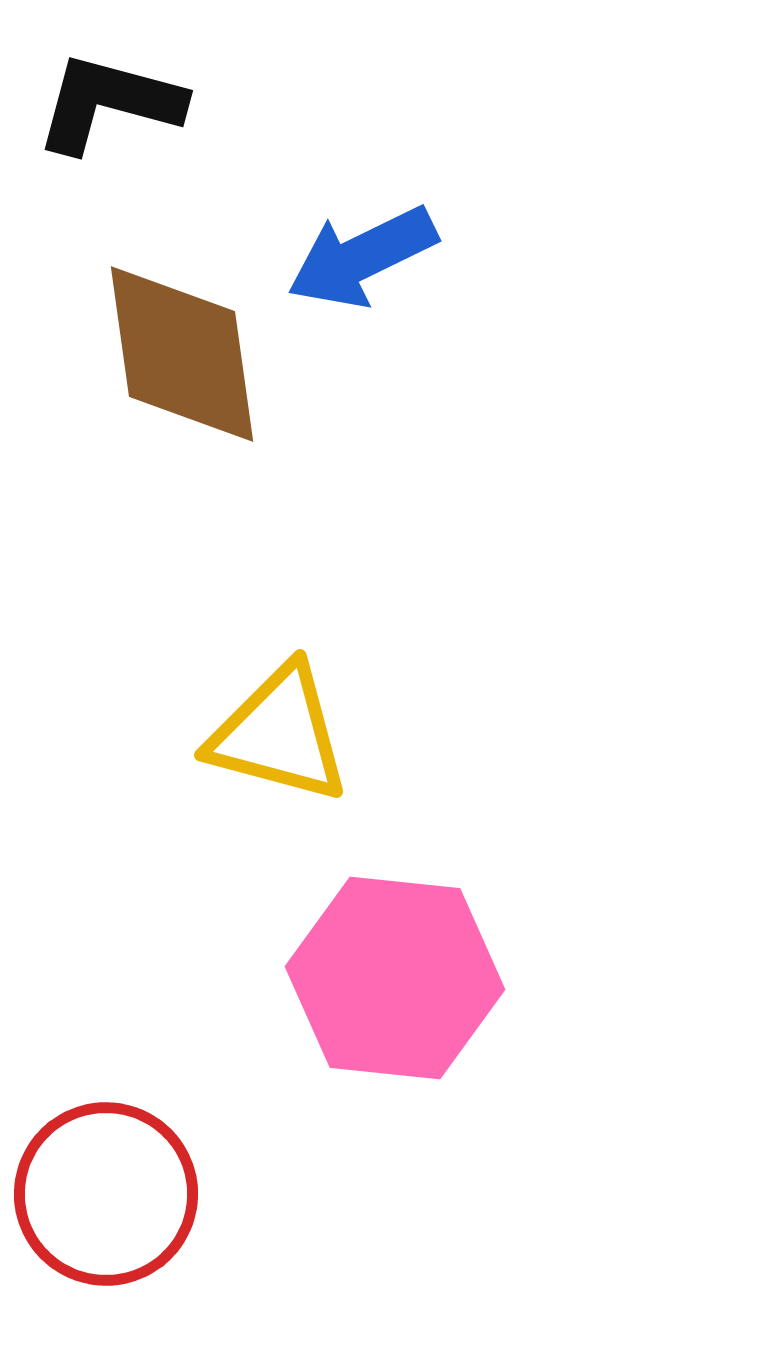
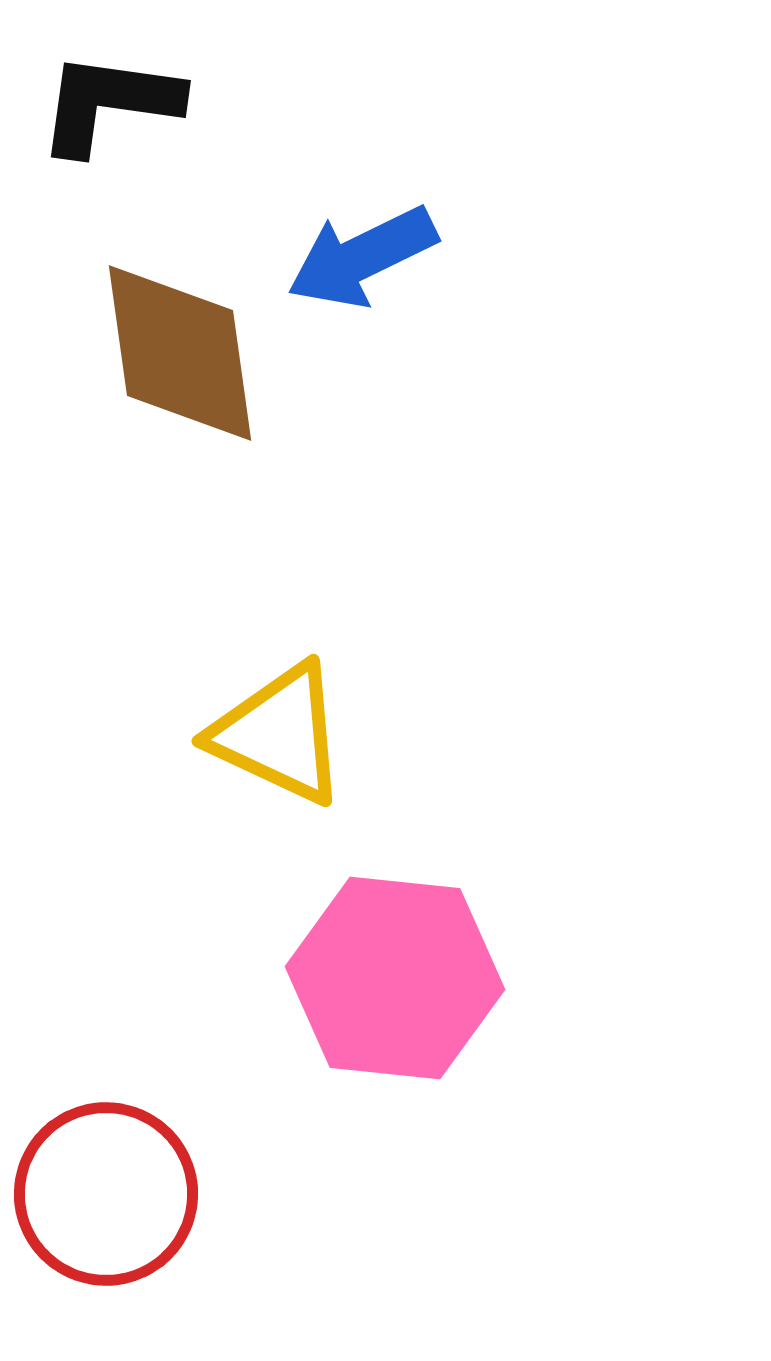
black L-shape: rotated 7 degrees counterclockwise
brown diamond: moved 2 px left, 1 px up
yellow triangle: rotated 10 degrees clockwise
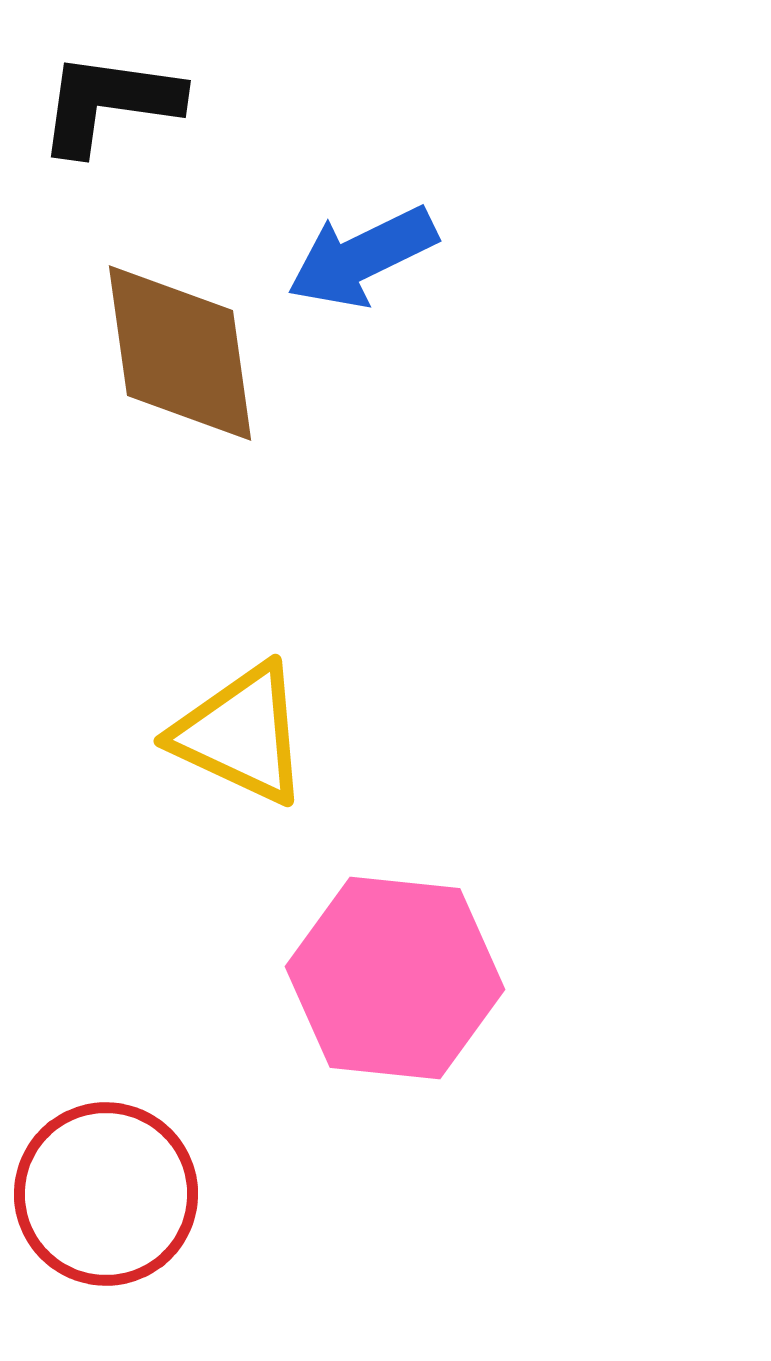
yellow triangle: moved 38 px left
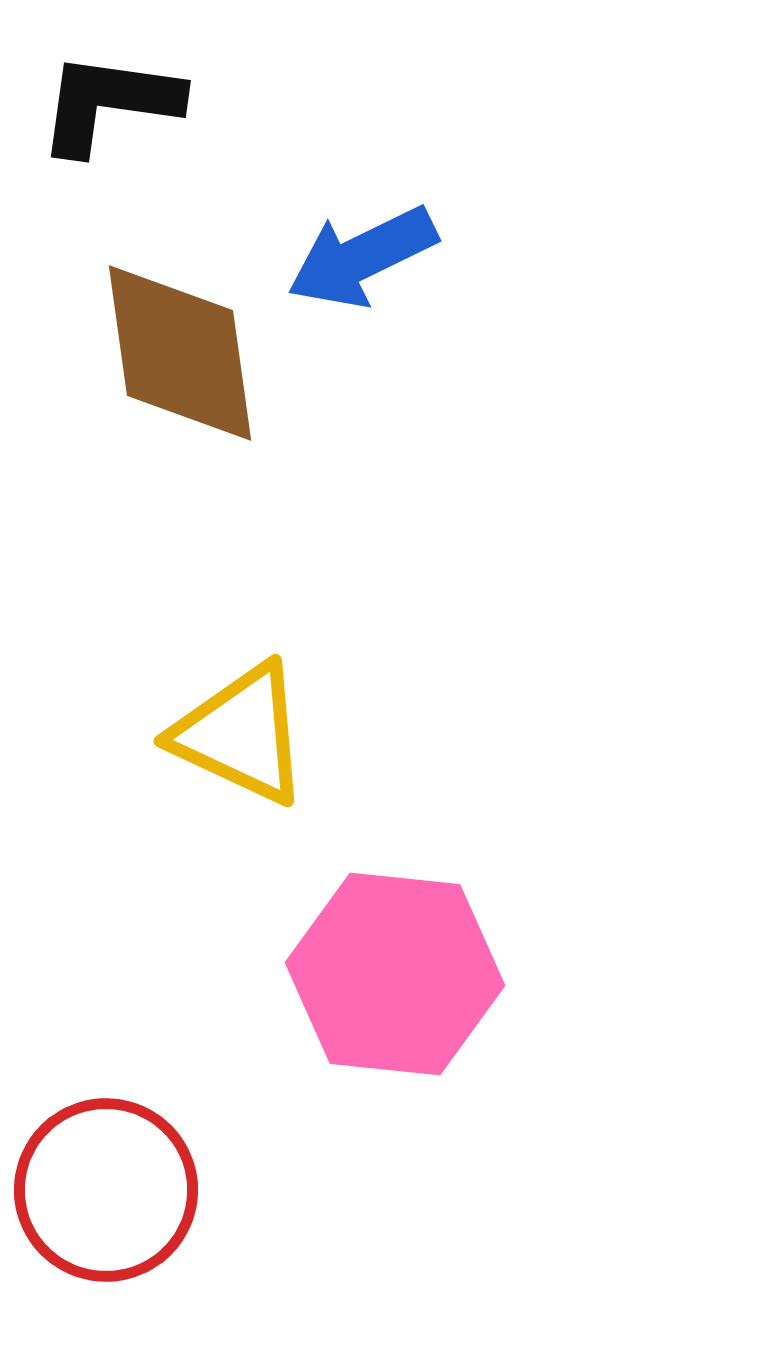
pink hexagon: moved 4 px up
red circle: moved 4 px up
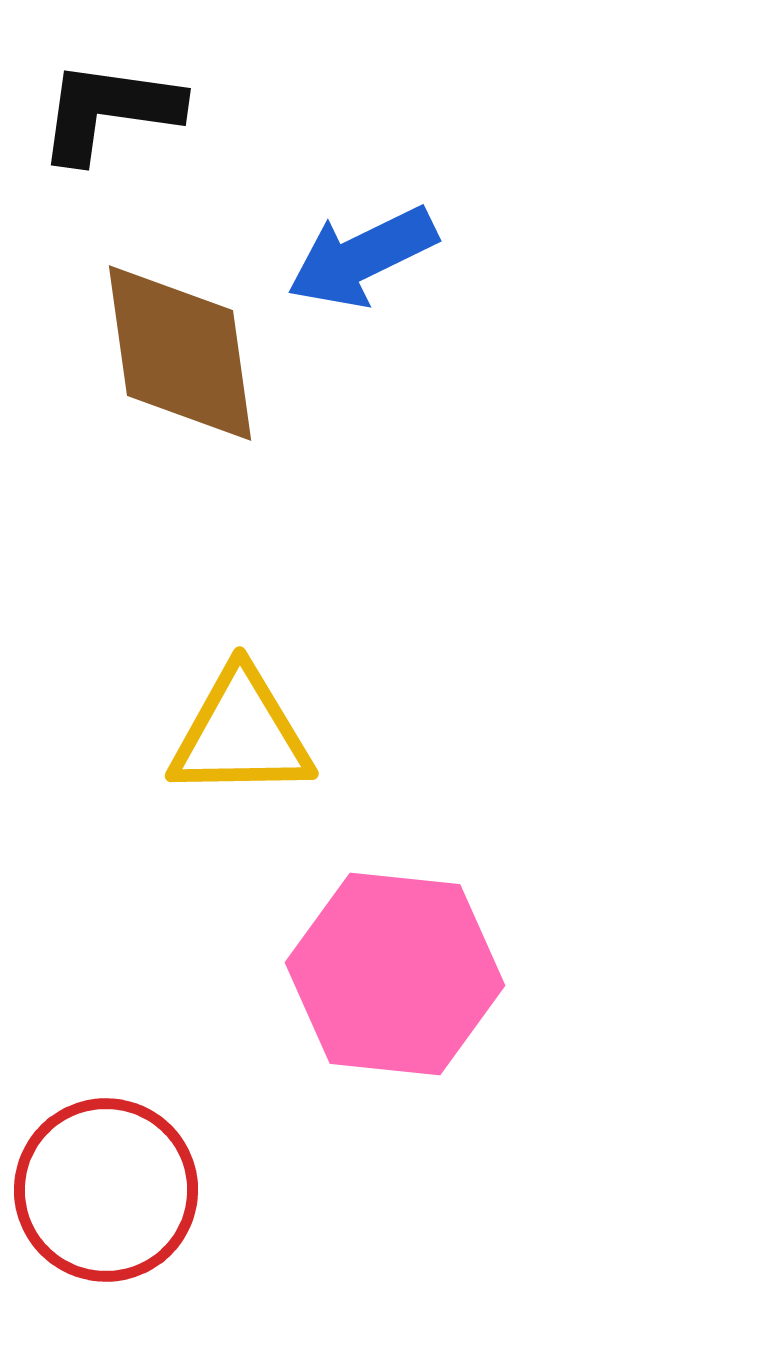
black L-shape: moved 8 px down
yellow triangle: rotated 26 degrees counterclockwise
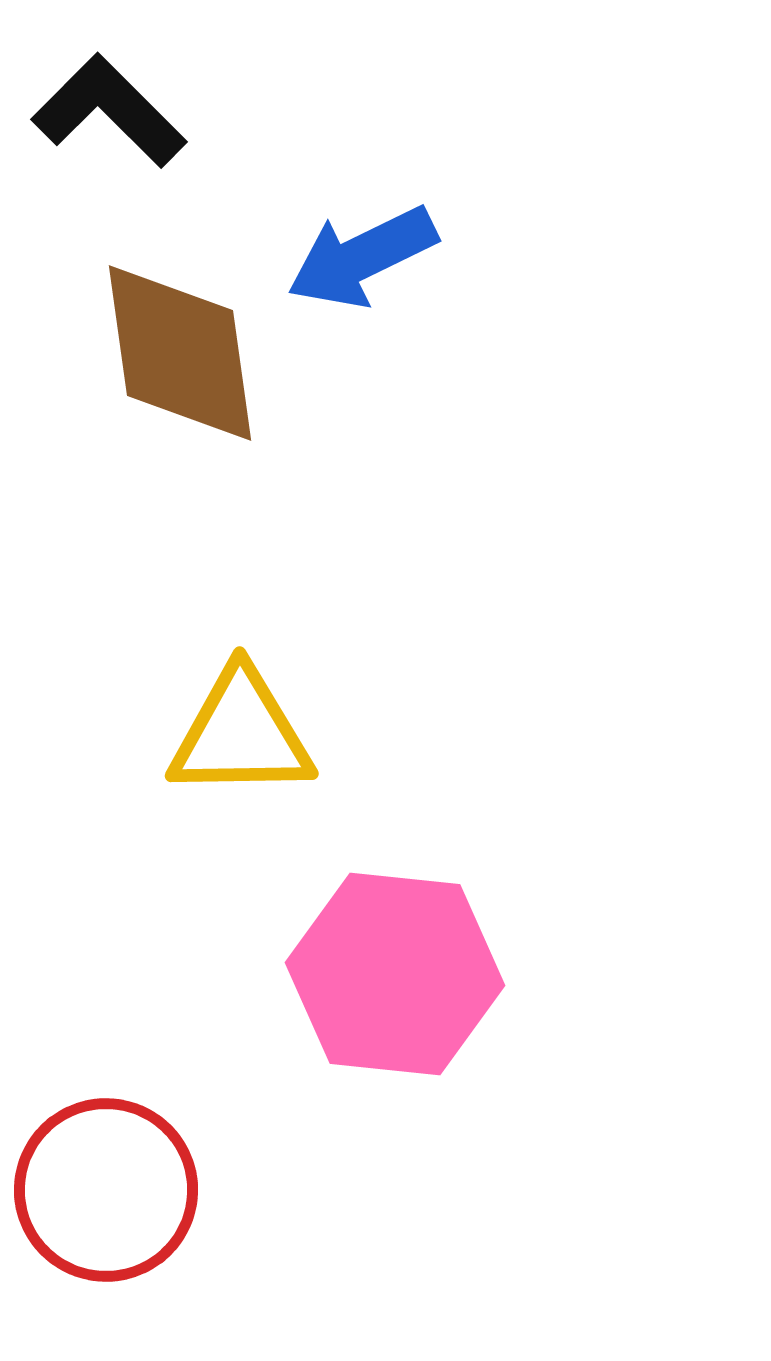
black L-shape: rotated 37 degrees clockwise
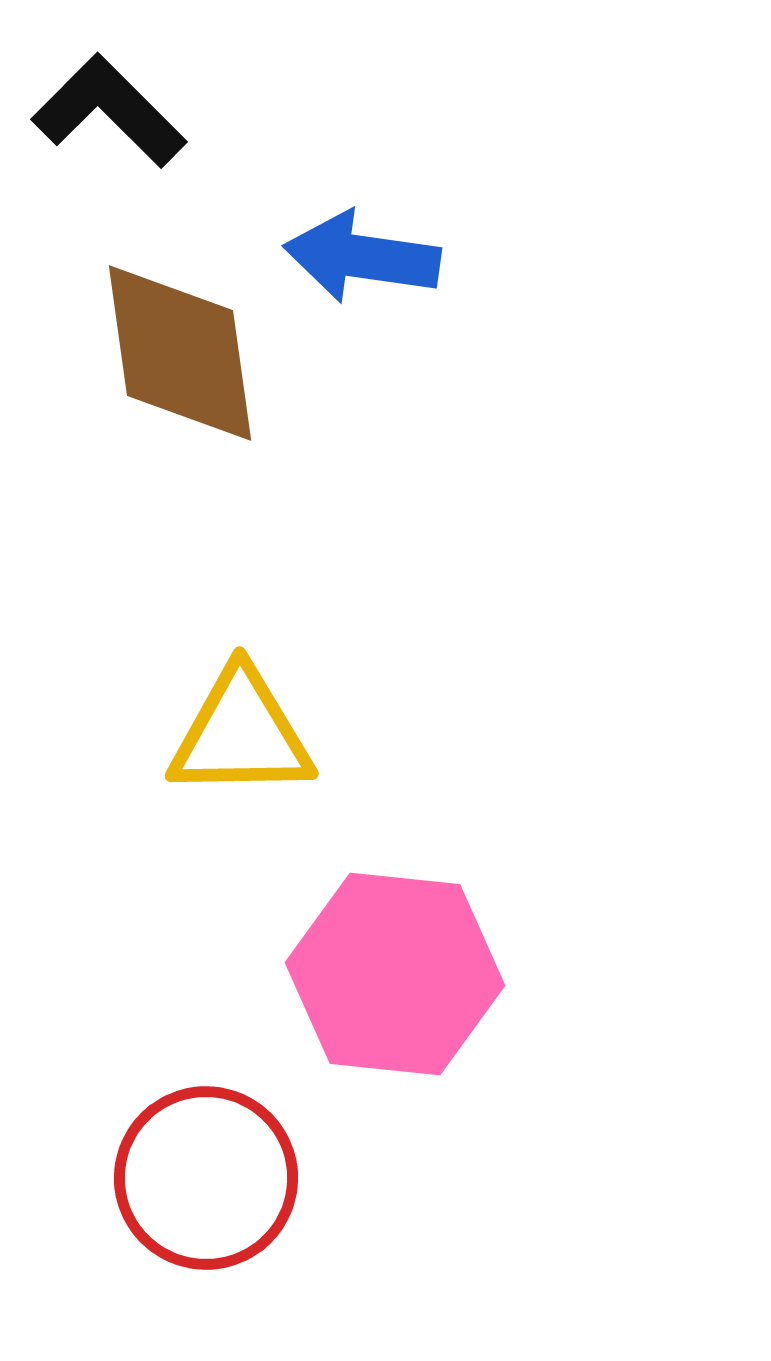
blue arrow: rotated 34 degrees clockwise
red circle: moved 100 px right, 12 px up
